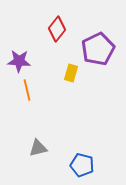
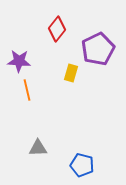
gray triangle: rotated 12 degrees clockwise
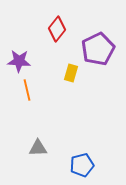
blue pentagon: rotated 30 degrees counterclockwise
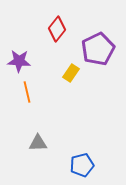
yellow rectangle: rotated 18 degrees clockwise
orange line: moved 2 px down
gray triangle: moved 5 px up
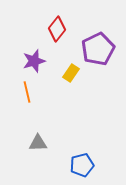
purple star: moved 15 px right; rotated 20 degrees counterclockwise
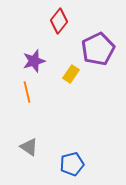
red diamond: moved 2 px right, 8 px up
yellow rectangle: moved 1 px down
gray triangle: moved 9 px left, 4 px down; rotated 36 degrees clockwise
blue pentagon: moved 10 px left, 1 px up
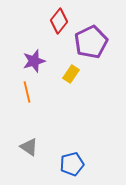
purple pentagon: moved 7 px left, 7 px up
